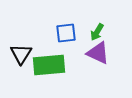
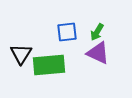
blue square: moved 1 px right, 1 px up
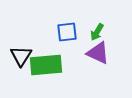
black triangle: moved 2 px down
green rectangle: moved 3 px left
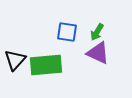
blue square: rotated 15 degrees clockwise
black triangle: moved 6 px left, 4 px down; rotated 10 degrees clockwise
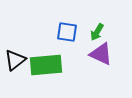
purple triangle: moved 3 px right, 1 px down
black triangle: rotated 10 degrees clockwise
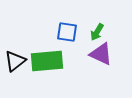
black triangle: moved 1 px down
green rectangle: moved 1 px right, 4 px up
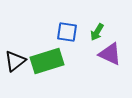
purple triangle: moved 9 px right
green rectangle: rotated 12 degrees counterclockwise
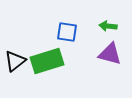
green arrow: moved 11 px right, 6 px up; rotated 66 degrees clockwise
purple triangle: rotated 10 degrees counterclockwise
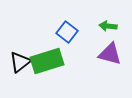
blue square: rotated 30 degrees clockwise
black triangle: moved 5 px right, 1 px down
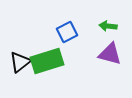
blue square: rotated 25 degrees clockwise
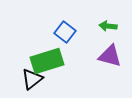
blue square: moved 2 px left; rotated 25 degrees counterclockwise
purple triangle: moved 2 px down
black triangle: moved 12 px right, 17 px down
